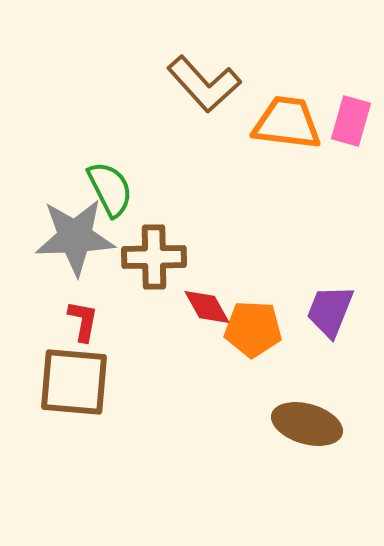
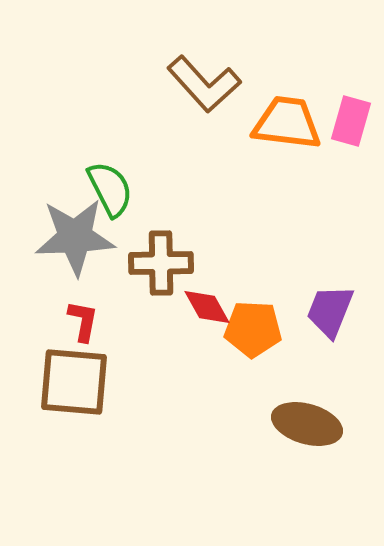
brown cross: moved 7 px right, 6 px down
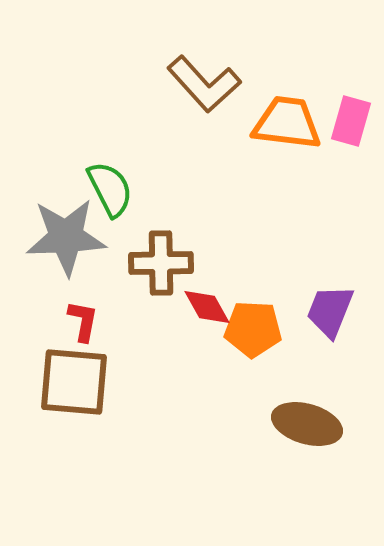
gray star: moved 9 px left
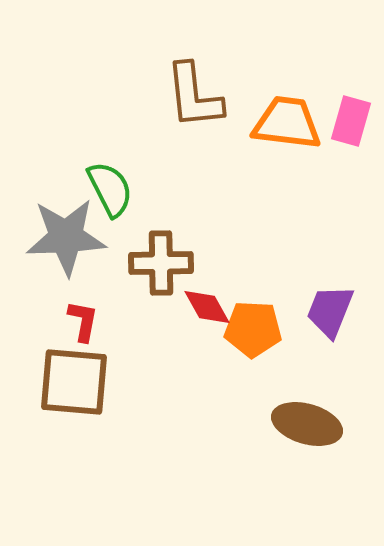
brown L-shape: moved 10 px left, 12 px down; rotated 36 degrees clockwise
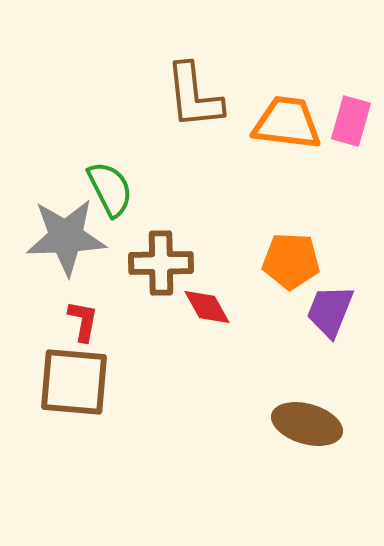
orange pentagon: moved 38 px right, 68 px up
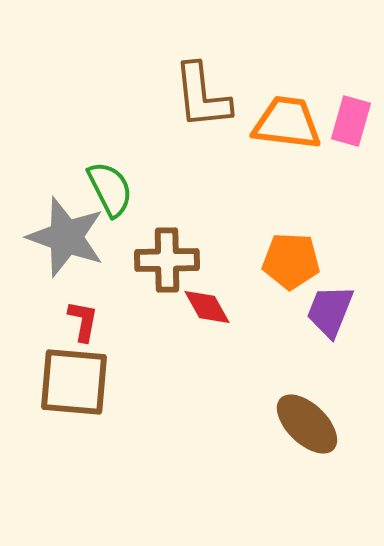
brown L-shape: moved 8 px right
gray star: rotated 22 degrees clockwise
brown cross: moved 6 px right, 3 px up
brown ellipse: rotated 28 degrees clockwise
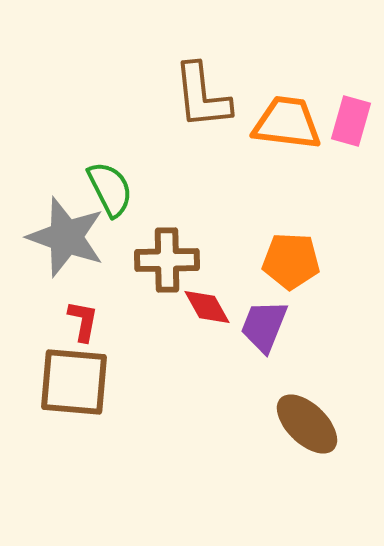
purple trapezoid: moved 66 px left, 15 px down
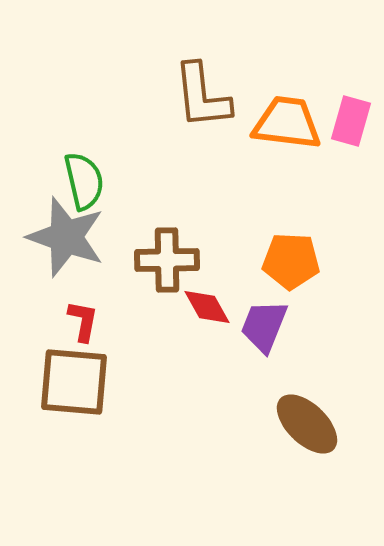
green semicircle: moved 26 px left, 8 px up; rotated 14 degrees clockwise
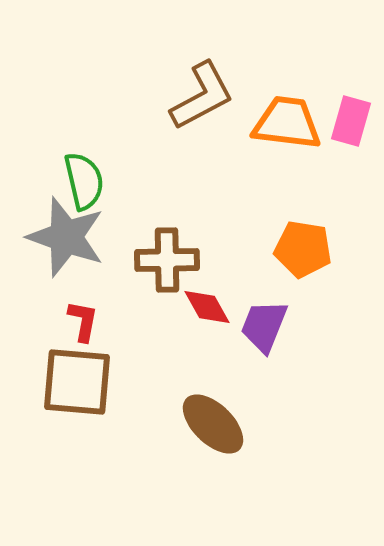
brown L-shape: rotated 112 degrees counterclockwise
orange pentagon: moved 12 px right, 12 px up; rotated 6 degrees clockwise
brown square: moved 3 px right
brown ellipse: moved 94 px left
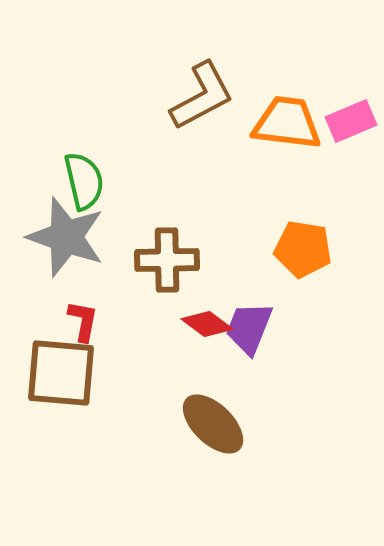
pink rectangle: rotated 51 degrees clockwise
red diamond: moved 17 px down; rotated 24 degrees counterclockwise
purple trapezoid: moved 15 px left, 2 px down
brown square: moved 16 px left, 9 px up
